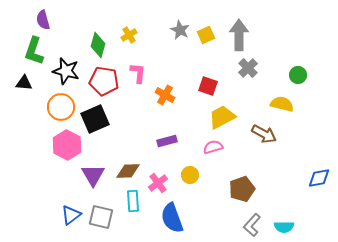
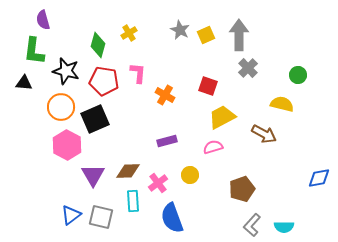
yellow cross: moved 2 px up
green L-shape: rotated 12 degrees counterclockwise
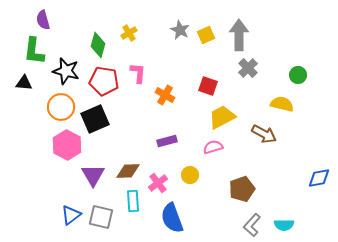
cyan semicircle: moved 2 px up
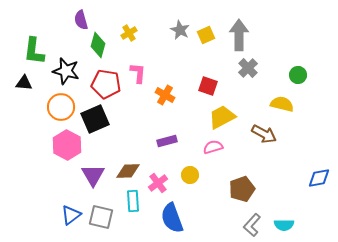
purple semicircle: moved 38 px right
red pentagon: moved 2 px right, 3 px down
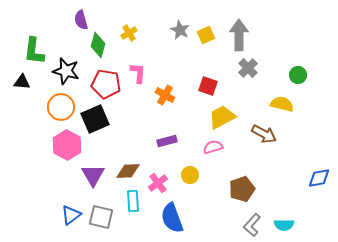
black triangle: moved 2 px left, 1 px up
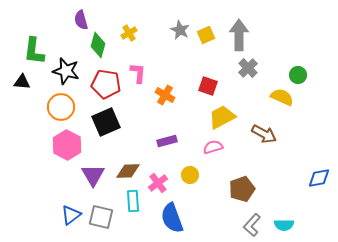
yellow semicircle: moved 7 px up; rotated 10 degrees clockwise
black square: moved 11 px right, 3 px down
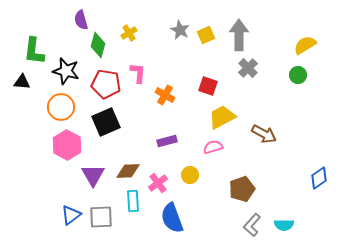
yellow semicircle: moved 23 px right, 52 px up; rotated 55 degrees counterclockwise
blue diamond: rotated 25 degrees counterclockwise
gray square: rotated 15 degrees counterclockwise
